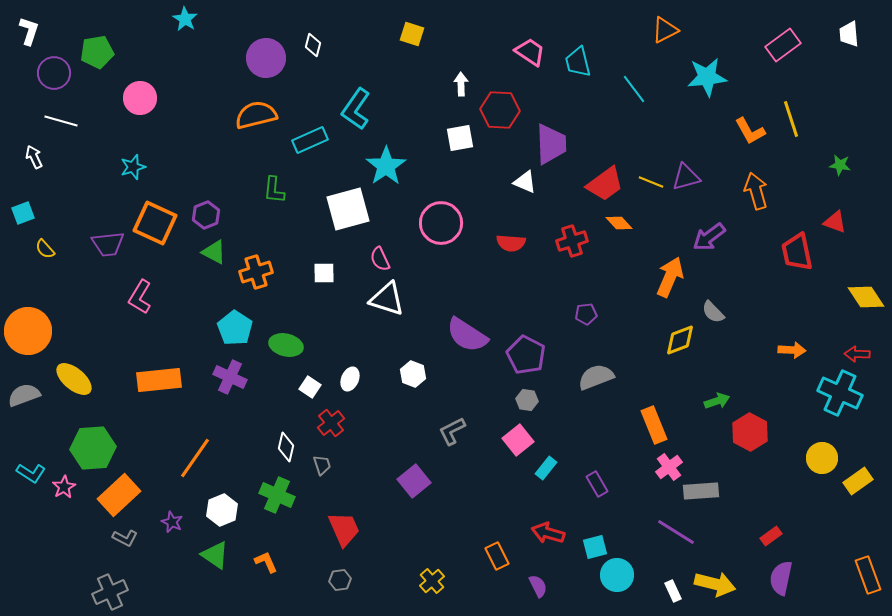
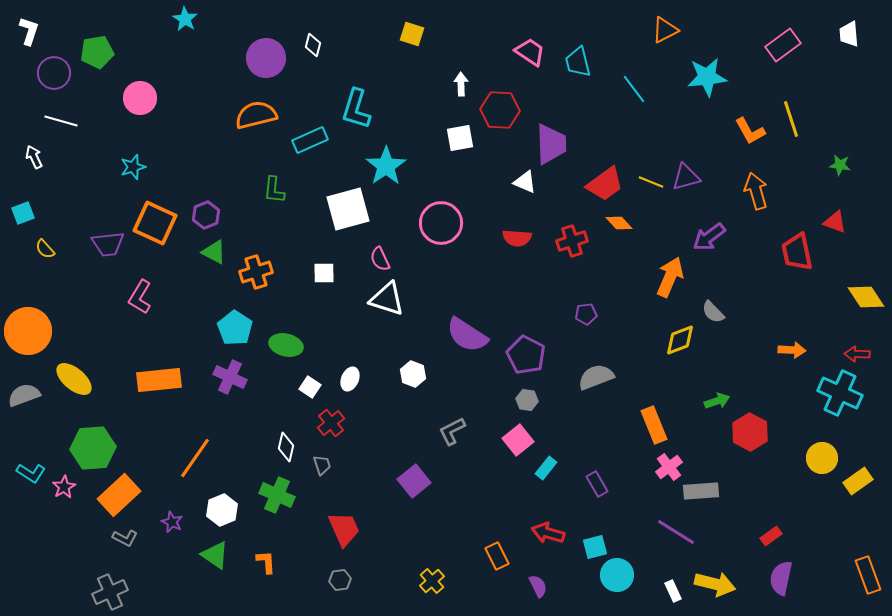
cyan L-shape at (356, 109): rotated 18 degrees counterclockwise
red semicircle at (511, 243): moved 6 px right, 5 px up
orange L-shape at (266, 562): rotated 20 degrees clockwise
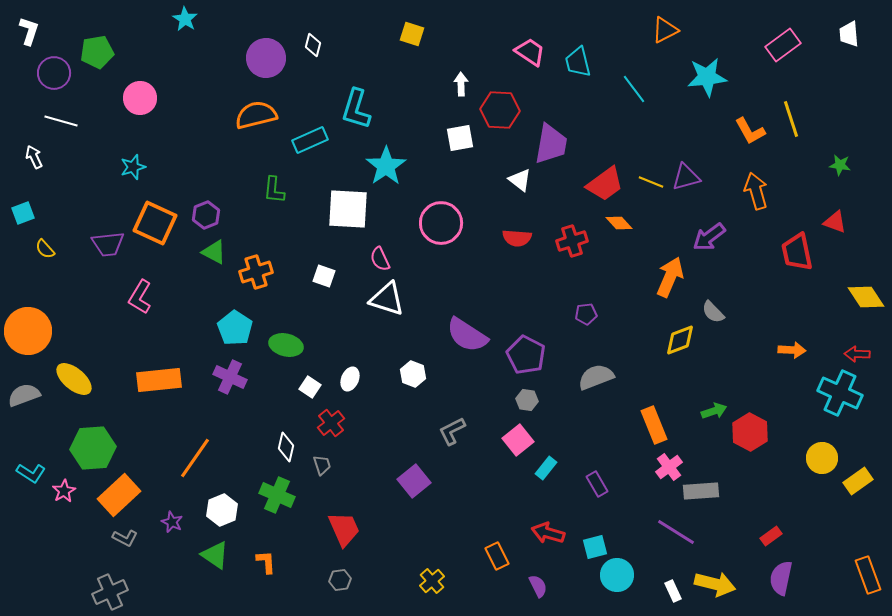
purple trapezoid at (551, 144): rotated 12 degrees clockwise
white triangle at (525, 182): moved 5 px left, 2 px up; rotated 15 degrees clockwise
white square at (348, 209): rotated 18 degrees clockwise
white square at (324, 273): moved 3 px down; rotated 20 degrees clockwise
green arrow at (717, 401): moved 3 px left, 10 px down
pink star at (64, 487): moved 4 px down
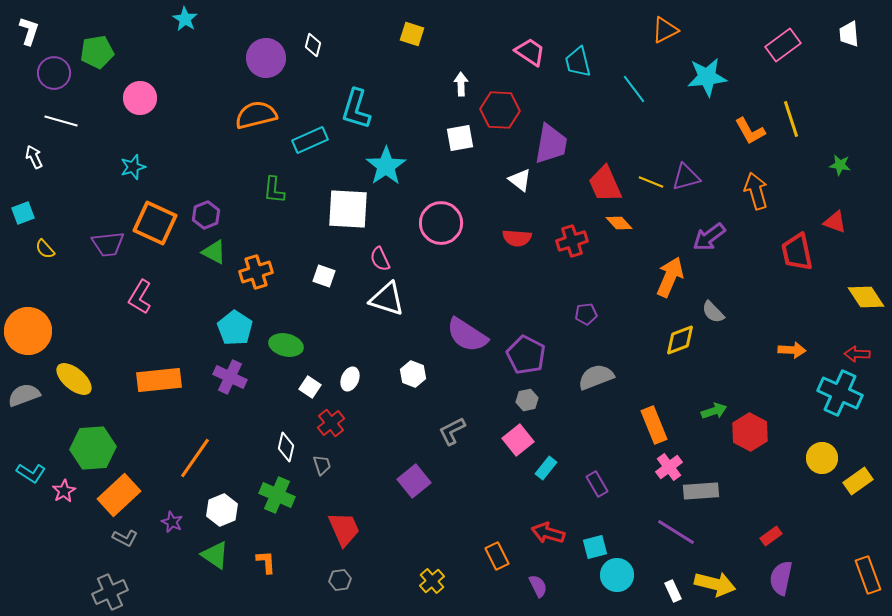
red trapezoid at (605, 184): rotated 102 degrees clockwise
gray hexagon at (527, 400): rotated 20 degrees counterclockwise
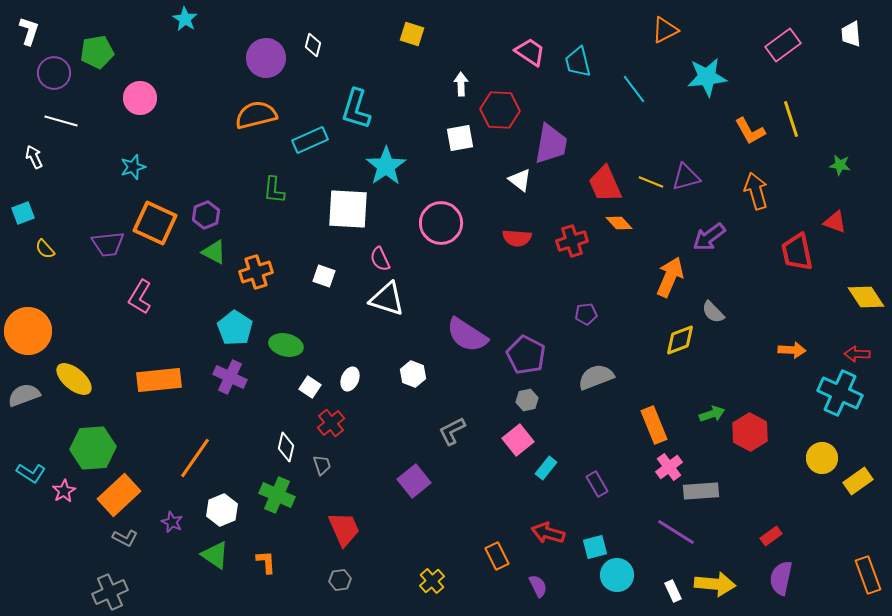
white trapezoid at (849, 34): moved 2 px right
green arrow at (714, 411): moved 2 px left, 3 px down
yellow arrow at (715, 584): rotated 9 degrees counterclockwise
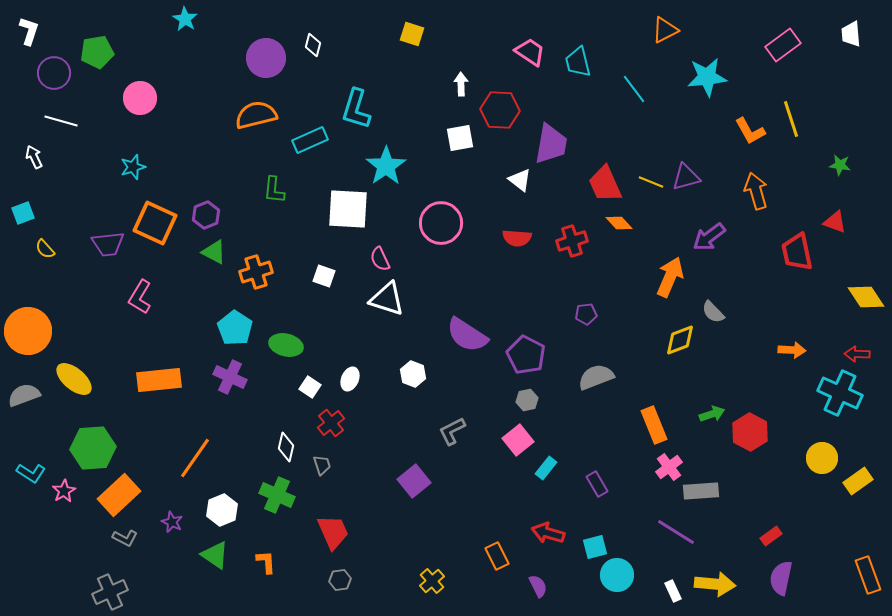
red trapezoid at (344, 529): moved 11 px left, 3 px down
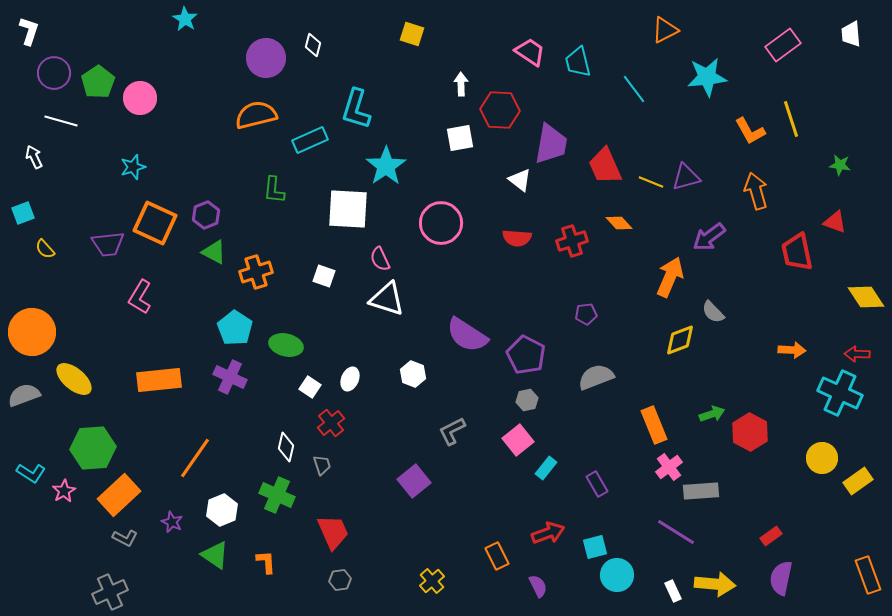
green pentagon at (97, 52): moved 1 px right, 30 px down; rotated 24 degrees counterclockwise
red trapezoid at (605, 184): moved 18 px up
orange circle at (28, 331): moved 4 px right, 1 px down
red arrow at (548, 533): rotated 144 degrees clockwise
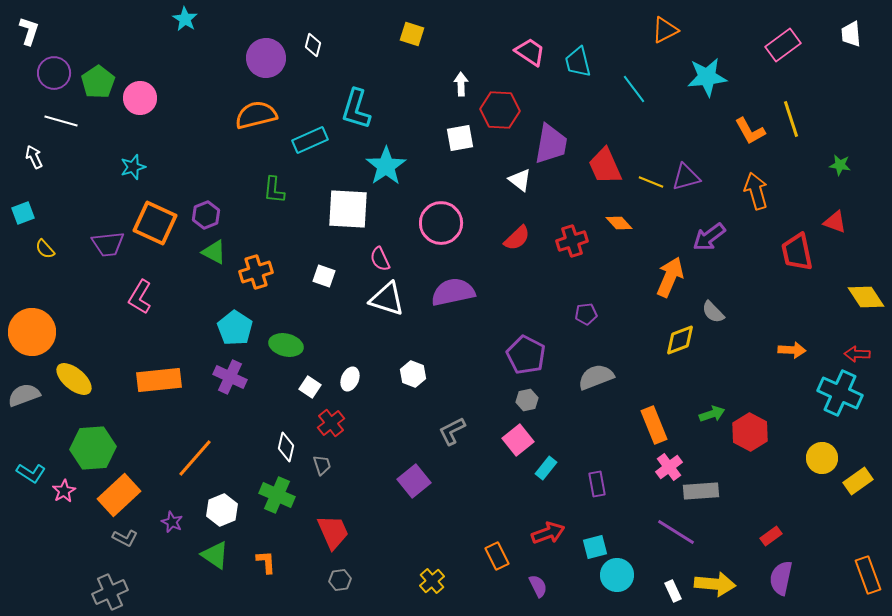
red semicircle at (517, 238): rotated 48 degrees counterclockwise
purple semicircle at (467, 335): moved 14 px left, 43 px up; rotated 135 degrees clockwise
orange line at (195, 458): rotated 6 degrees clockwise
purple rectangle at (597, 484): rotated 20 degrees clockwise
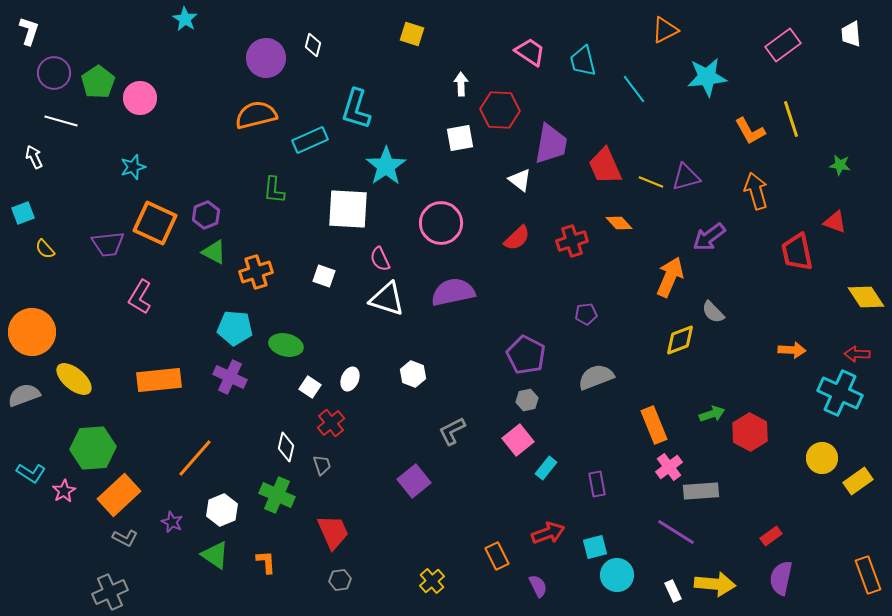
cyan trapezoid at (578, 62): moved 5 px right, 1 px up
cyan pentagon at (235, 328): rotated 28 degrees counterclockwise
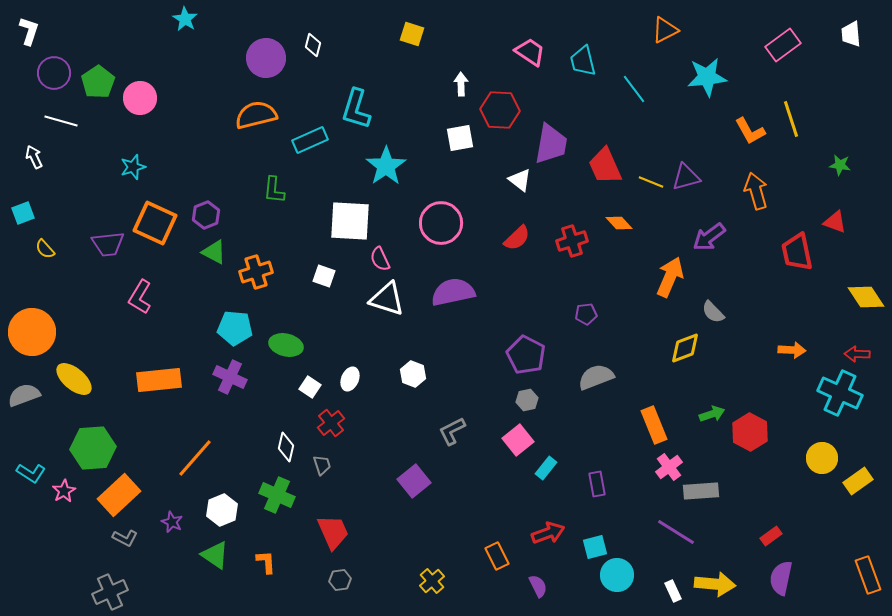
white square at (348, 209): moved 2 px right, 12 px down
yellow diamond at (680, 340): moved 5 px right, 8 px down
